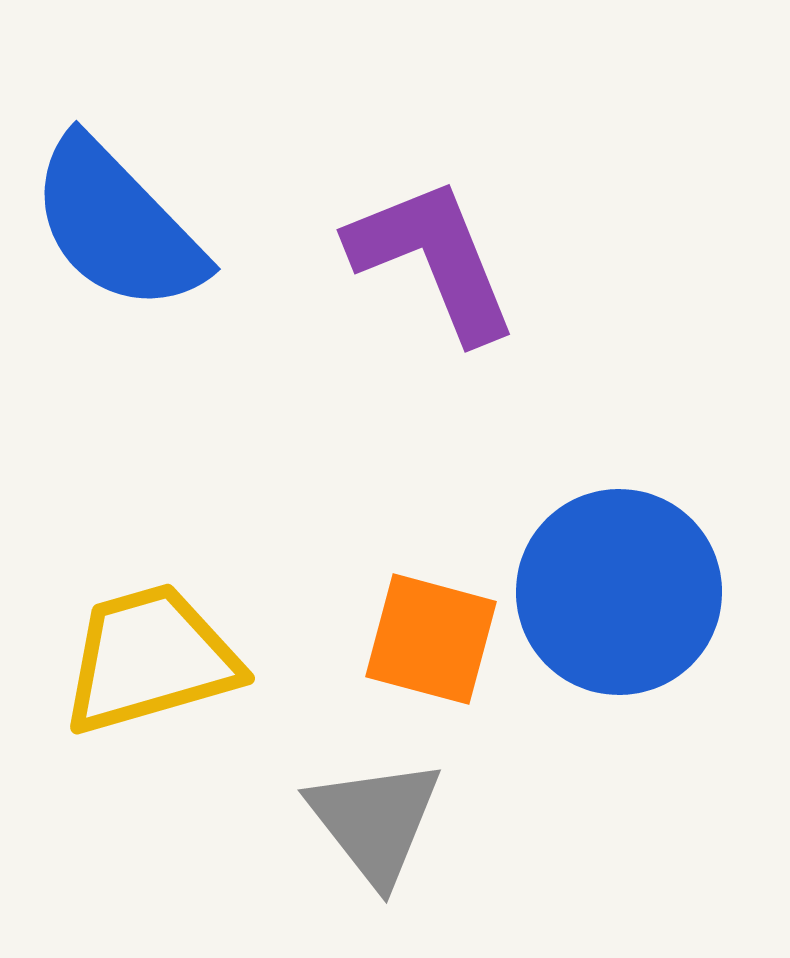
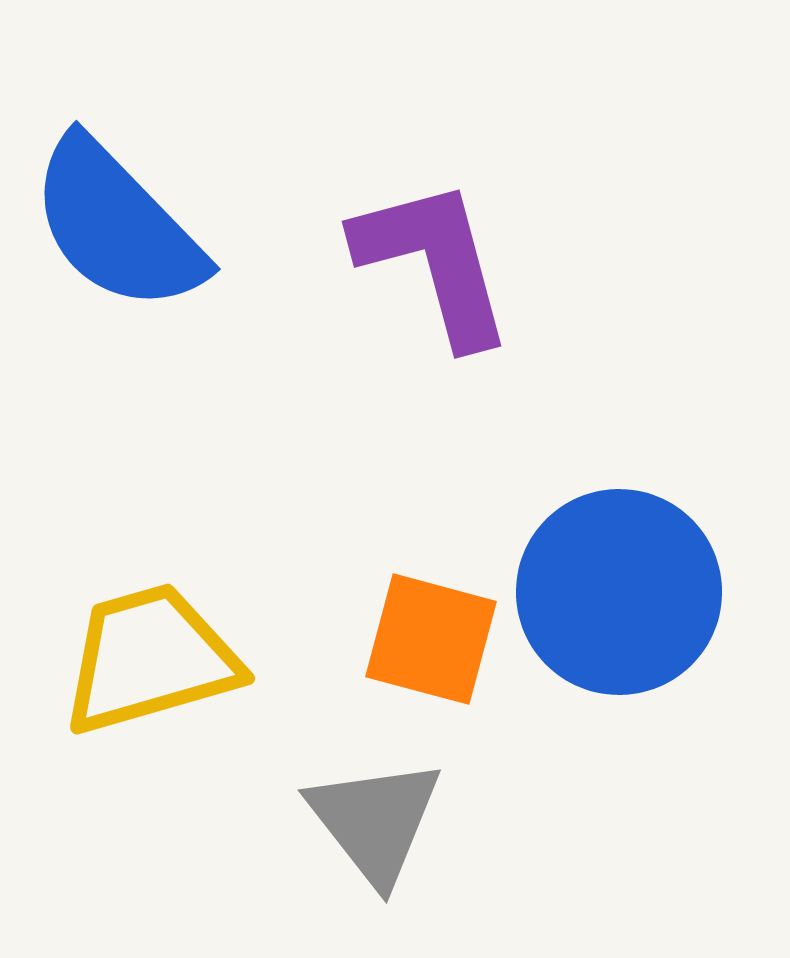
purple L-shape: moved 1 px right, 3 px down; rotated 7 degrees clockwise
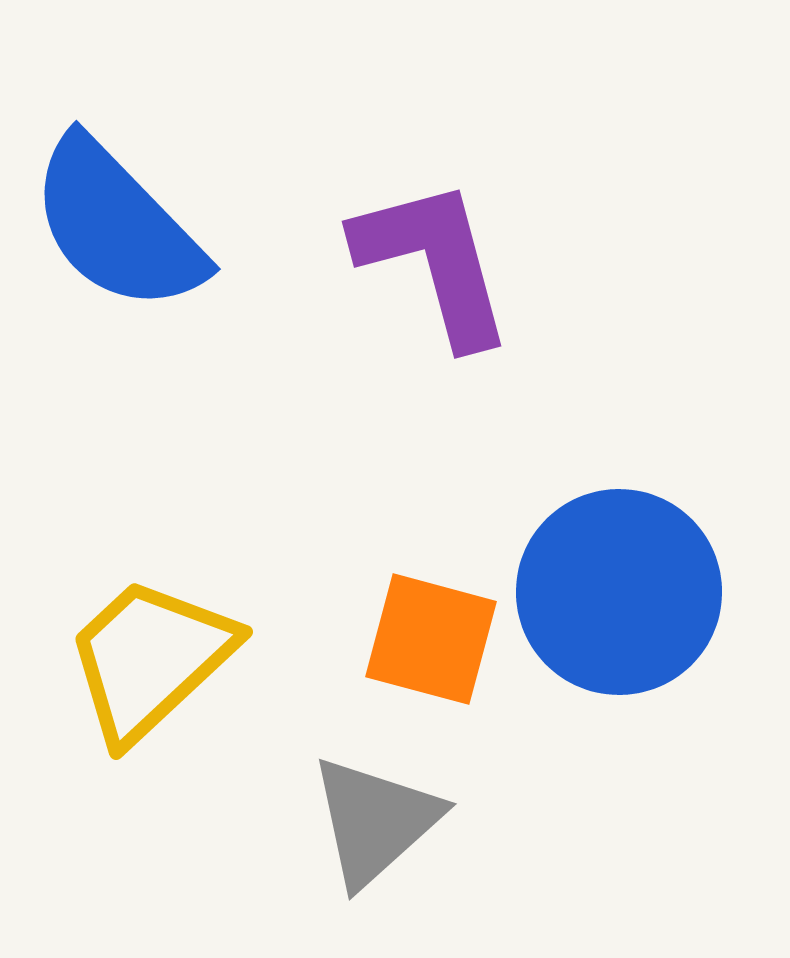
yellow trapezoid: rotated 27 degrees counterclockwise
gray triangle: rotated 26 degrees clockwise
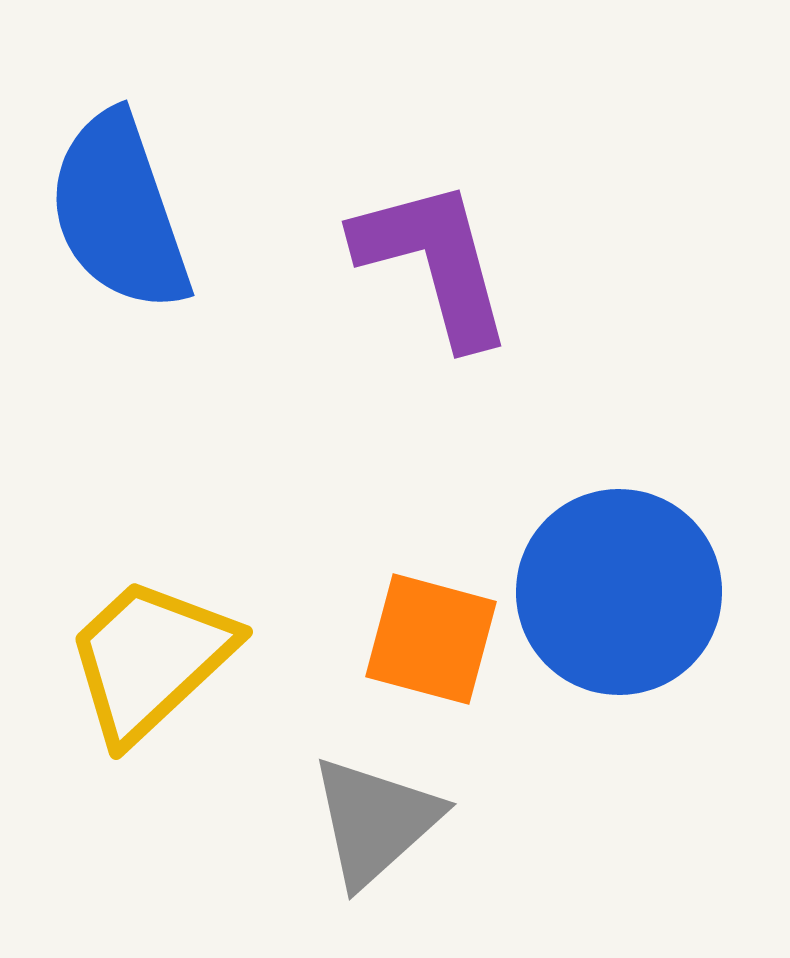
blue semicircle: moved 2 px right, 13 px up; rotated 25 degrees clockwise
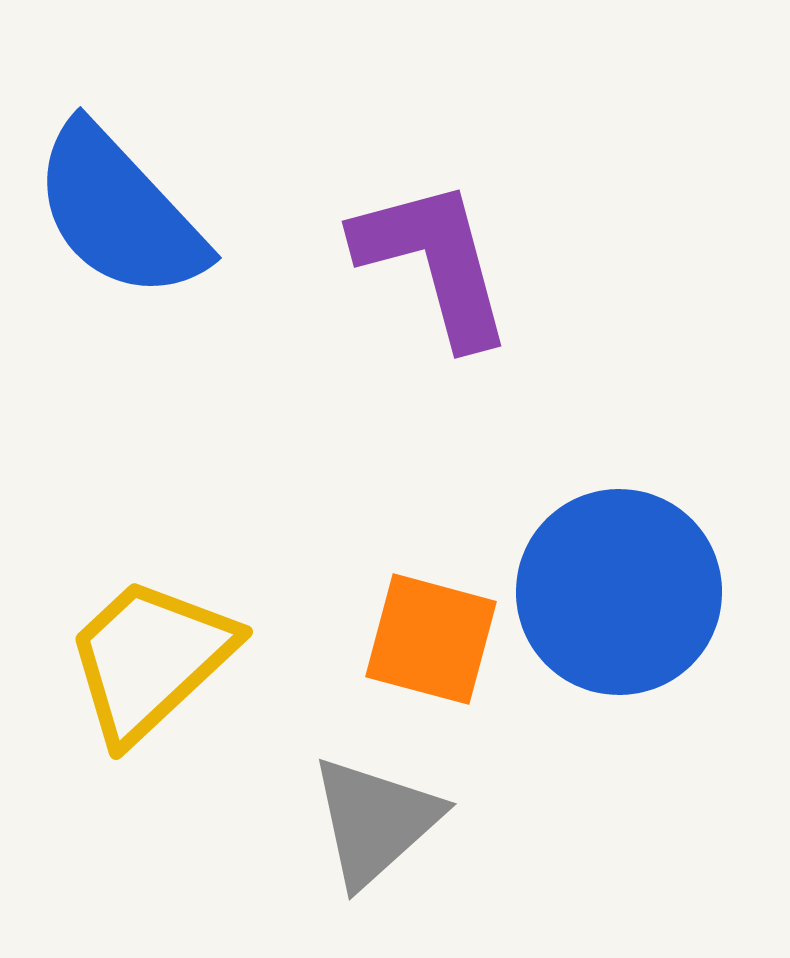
blue semicircle: rotated 24 degrees counterclockwise
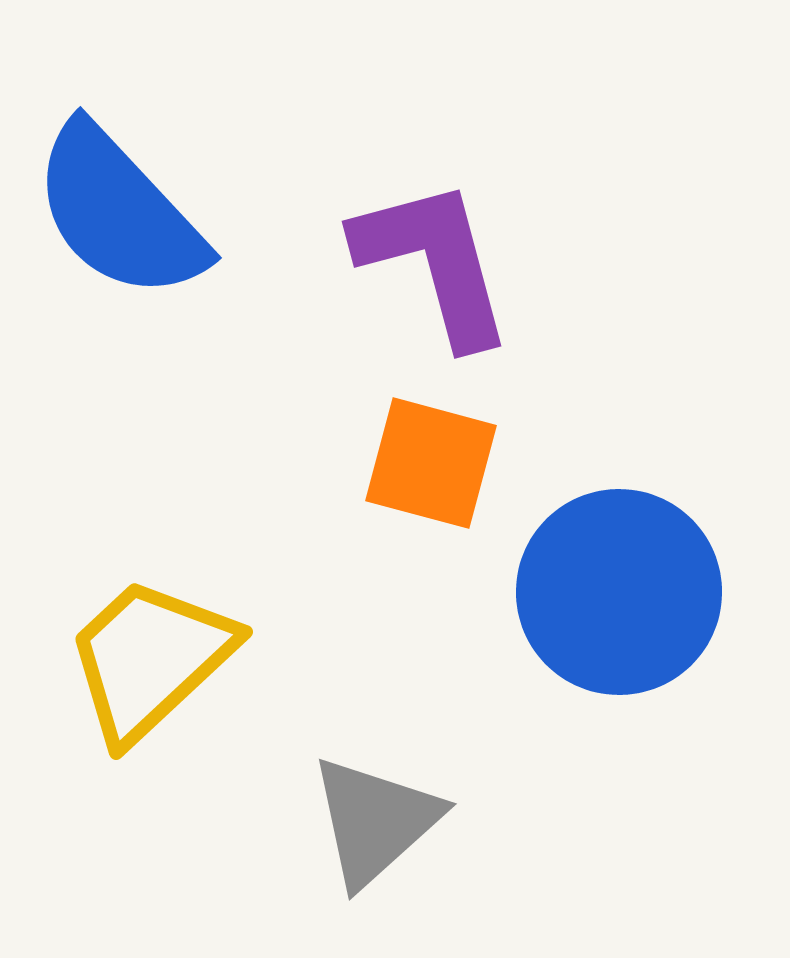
orange square: moved 176 px up
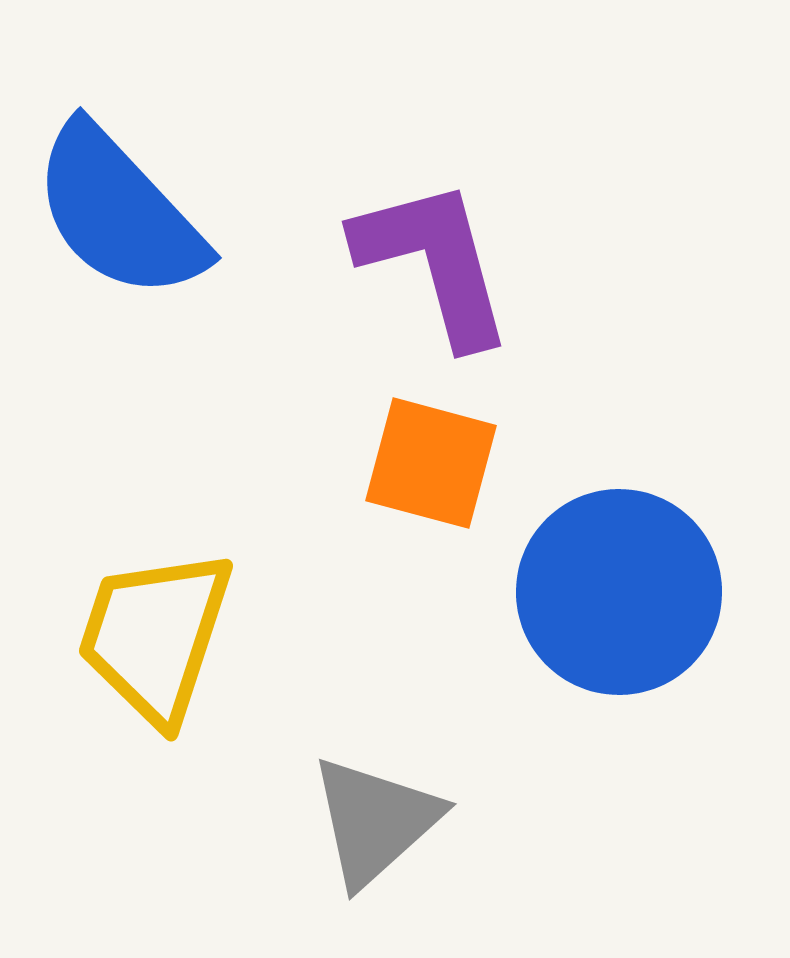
yellow trapezoid: moved 5 px right, 23 px up; rotated 29 degrees counterclockwise
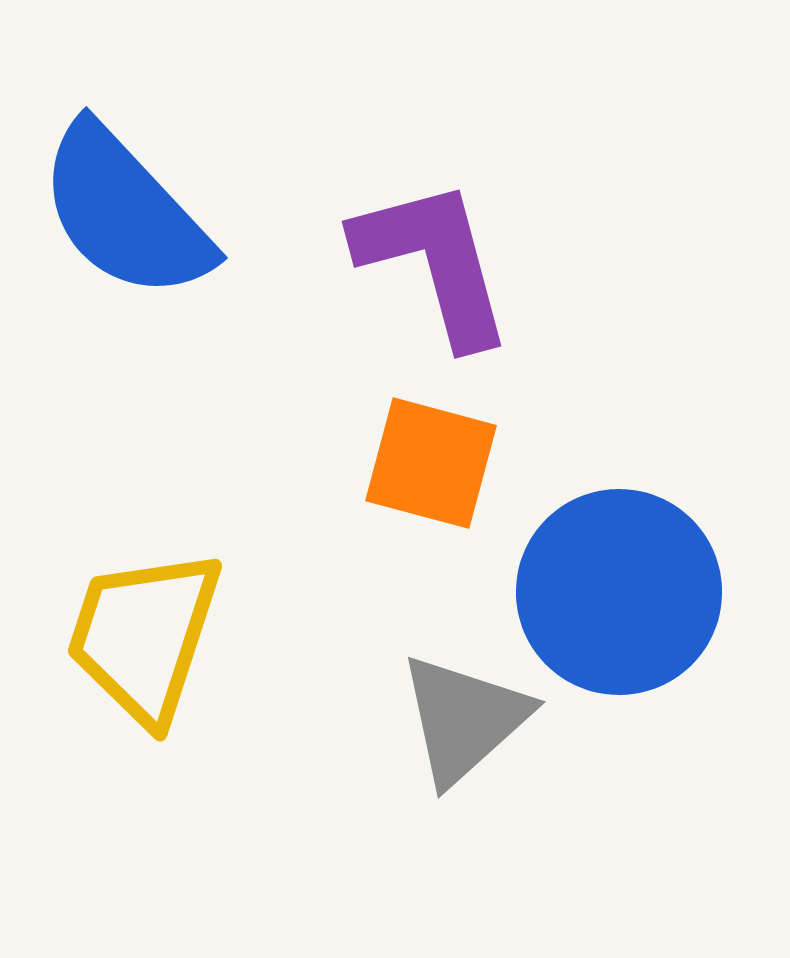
blue semicircle: moved 6 px right
yellow trapezoid: moved 11 px left
gray triangle: moved 89 px right, 102 px up
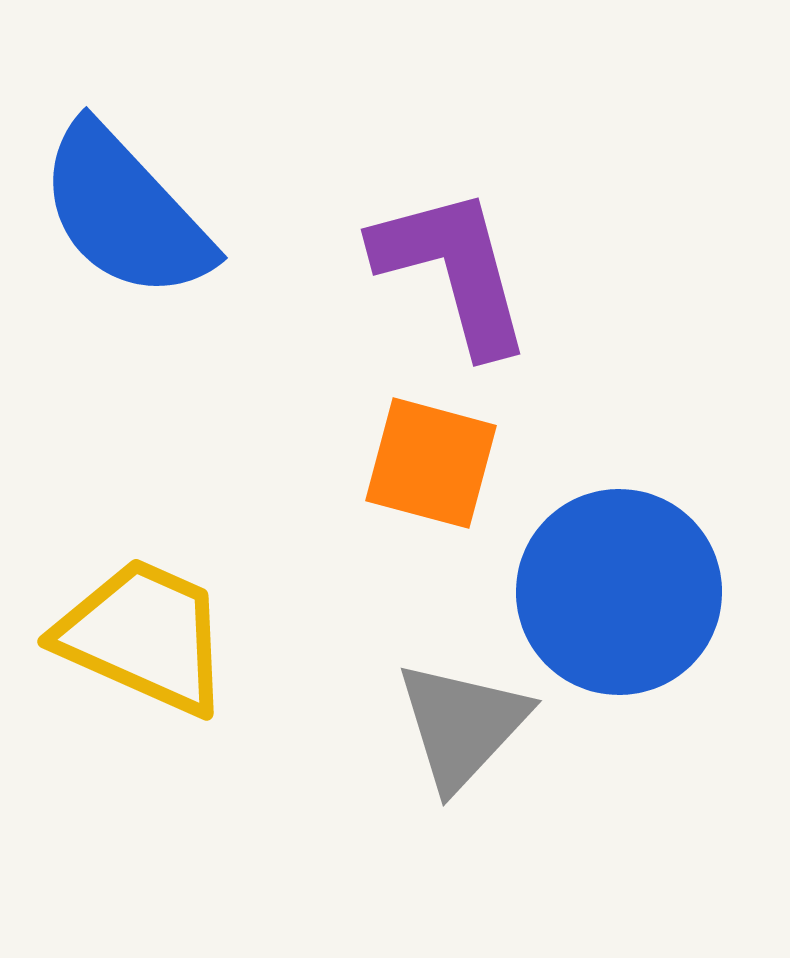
purple L-shape: moved 19 px right, 8 px down
yellow trapezoid: rotated 96 degrees clockwise
gray triangle: moved 2 px left, 6 px down; rotated 5 degrees counterclockwise
